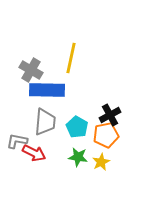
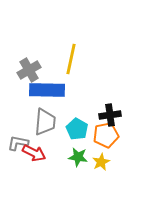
yellow line: moved 1 px down
gray cross: moved 2 px left; rotated 30 degrees clockwise
black cross: rotated 20 degrees clockwise
cyan pentagon: moved 2 px down
gray L-shape: moved 1 px right, 2 px down
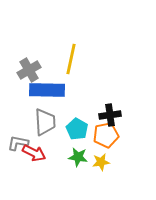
gray trapezoid: rotated 8 degrees counterclockwise
yellow star: rotated 18 degrees clockwise
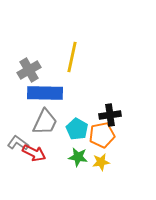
yellow line: moved 1 px right, 2 px up
blue rectangle: moved 2 px left, 3 px down
gray trapezoid: rotated 28 degrees clockwise
orange pentagon: moved 4 px left
gray L-shape: rotated 25 degrees clockwise
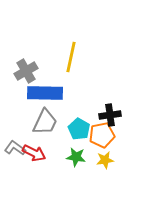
yellow line: moved 1 px left
gray cross: moved 3 px left, 1 px down
cyan pentagon: moved 2 px right
gray L-shape: moved 3 px left, 5 px down
green star: moved 2 px left
yellow star: moved 4 px right, 2 px up
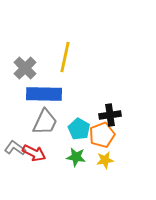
yellow line: moved 6 px left
gray cross: moved 1 px left, 3 px up; rotated 15 degrees counterclockwise
blue rectangle: moved 1 px left, 1 px down
orange pentagon: rotated 10 degrees counterclockwise
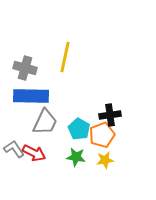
gray cross: rotated 30 degrees counterclockwise
blue rectangle: moved 13 px left, 2 px down
gray L-shape: moved 1 px left, 1 px down; rotated 20 degrees clockwise
